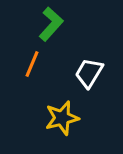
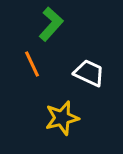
orange line: rotated 48 degrees counterclockwise
white trapezoid: rotated 84 degrees clockwise
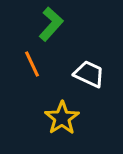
white trapezoid: moved 1 px down
yellow star: rotated 20 degrees counterclockwise
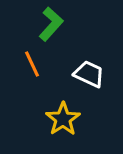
yellow star: moved 1 px right, 1 px down
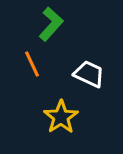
yellow star: moved 2 px left, 2 px up
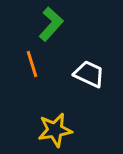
orange line: rotated 8 degrees clockwise
yellow star: moved 6 px left, 13 px down; rotated 24 degrees clockwise
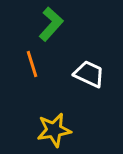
yellow star: moved 1 px left
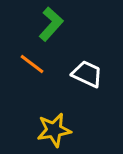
orange line: rotated 36 degrees counterclockwise
white trapezoid: moved 2 px left
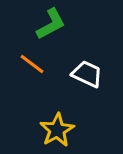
green L-shape: rotated 20 degrees clockwise
yellow star: moved 3 px right; rotated 20 degrees counterclockwise
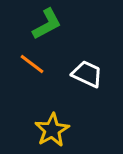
green L-shape: moved 4 px left
yellow star: moved 5 px left
